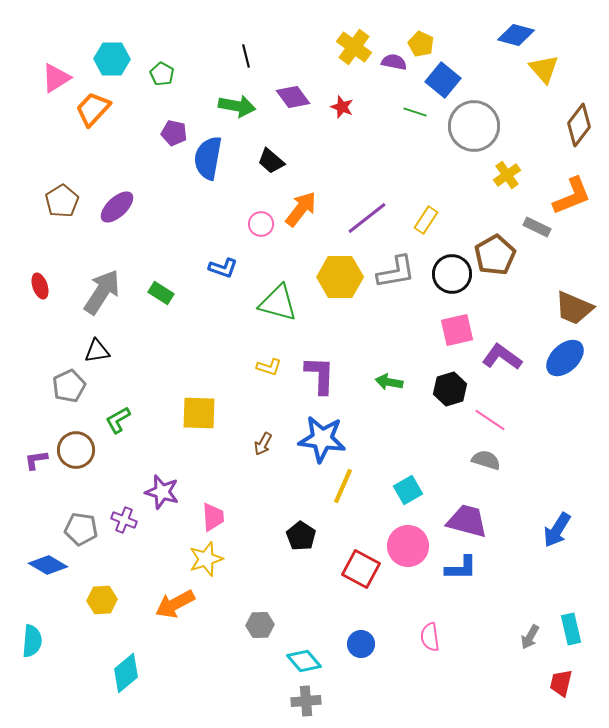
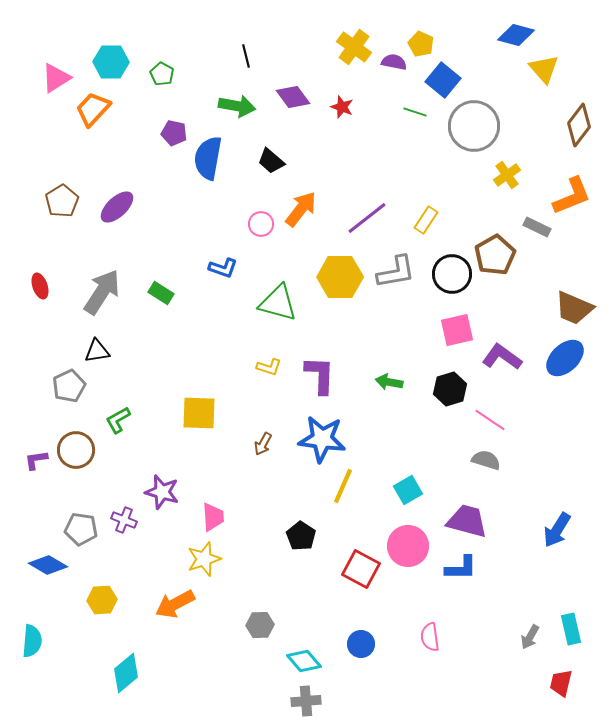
cyan hexagon at (112, 59): moved 1 px left, 3 px down
yellow star at (206, 559): moved 2 px left
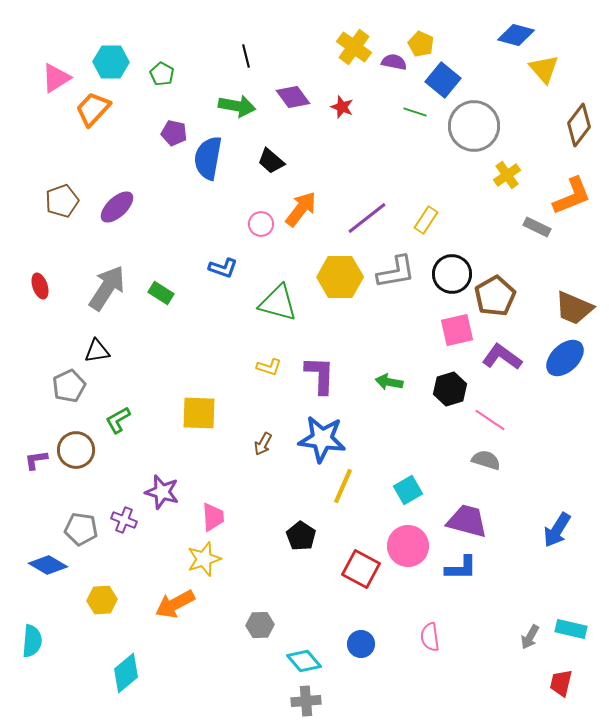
brown pentagon at (62, 201): rotated 12 degrees clockwise
brown pentagon at (495, 255): moved 41 px down
gray arrow at (102, 292): moved 5 px right, 4 px up
cyan rectangle at (571, 629): rotated 64 degrees counterclockwise
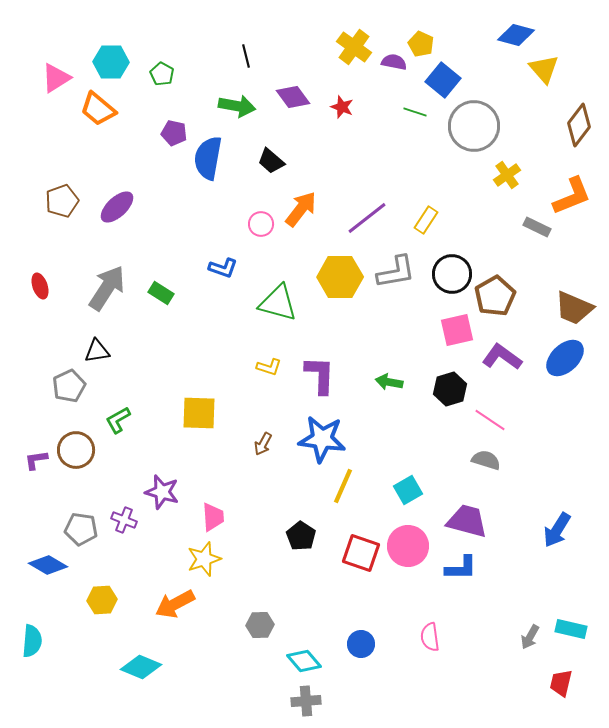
orange trapezoid at (93, 109): moved 5 px right; rotated 93 degrees counterclockwise
red square at (361, 569): moved 16 px up; rotated 9 degrees counterclockwise
cyan diamond at (126, 673): moved 15 px right, 6 px up; rotated 63 degrees clockwise
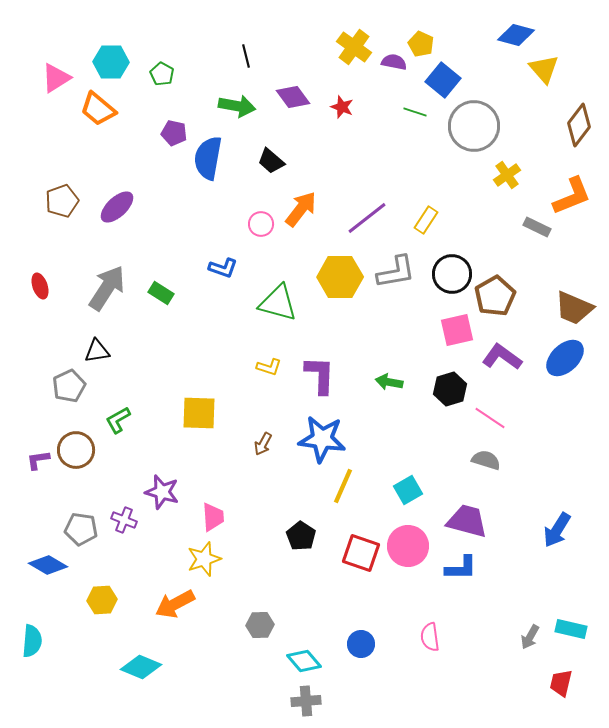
pink line at (490, 420): moved 2 px up
purple L-shape at (36, 460): moved 2 px right
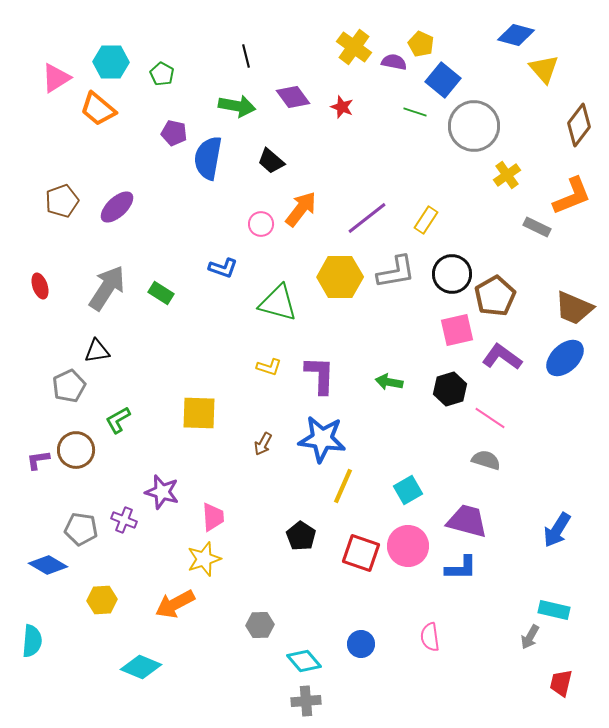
cyan rectangle at (571, 629): moved 17 px left, 19 px up
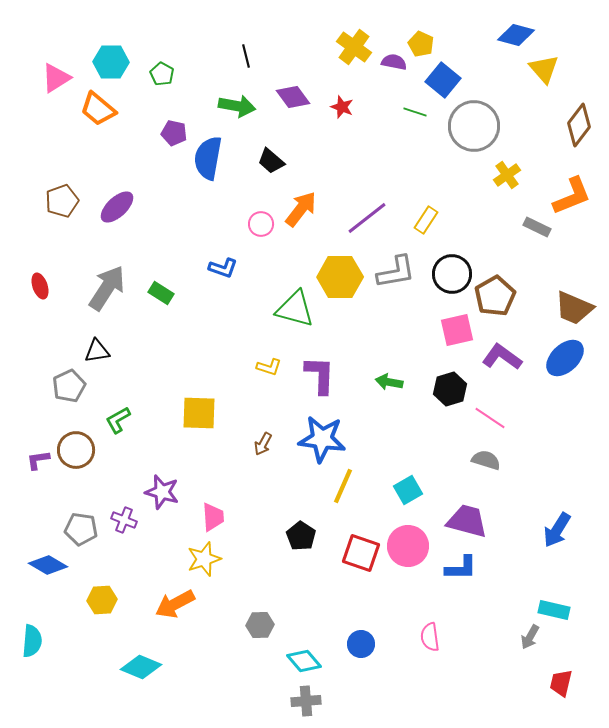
green triangle at (278, 303): moved 17 px right, 6 px down
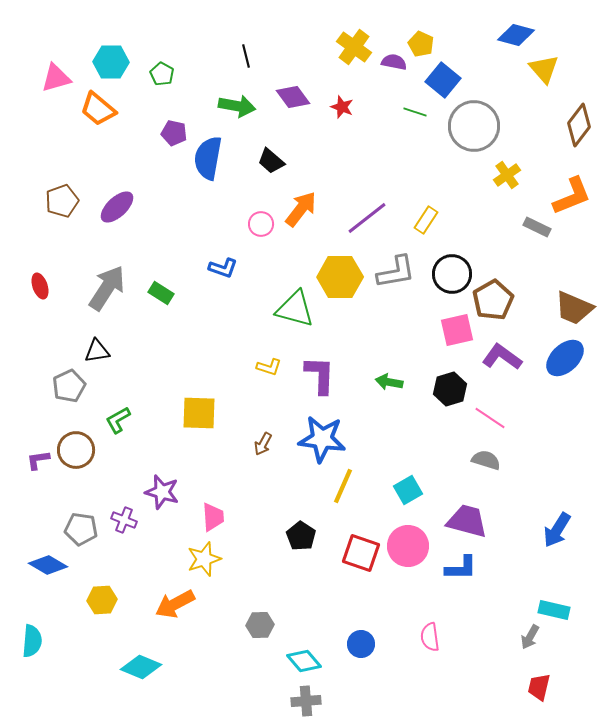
pink triangle at (56, 78): rotated 16 degrees clockwise
brown pentagon at (495, 296): moved 2 px left, 4 px down
red trapezoid at (561, 683): moved 22 px left, 4 px down
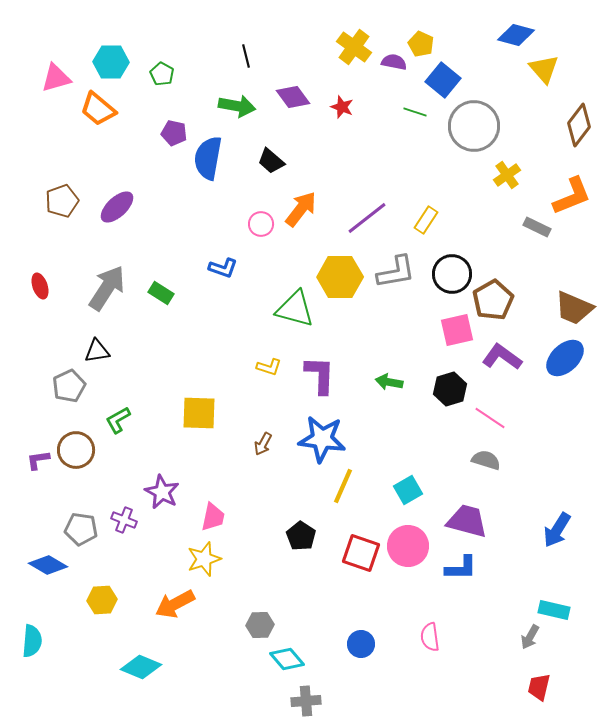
purple star at (162, 492): rotated 12 degrees clockwise
pink trapezoid at (213, 517): rotated 16 degrees clockwise
cyan diamond at (304, 661): moved 17 px left, 2 px up
